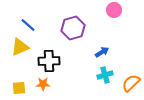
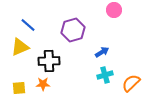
purple hexagon: moved 2 px down
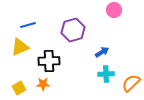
blue line: rotated 56 degrees counterclockwise
cyan cross: moved 1 px right, 1 px up; rotated 14 degrees clockwise
yellow square: rotated 24 degrees counterclockwise
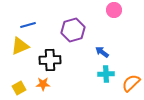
yellow triangle: moved 1 px up
blue arrow: rotated 112 degrees counterclockwise
black cross: moved 1 px right, 1 px up
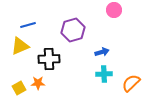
blue arrow: rotated 128 degrees clockwise
black cross: moved 1 px left, 1 px up
cyan cross: moved 2 px left
orange star: moved 5 px left, 1 px up
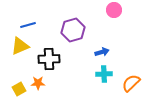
yellow square: moved 1 px down
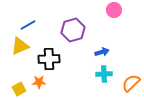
blue line: rotated 14 degrees counterclockwise
orange star: moved 1 px right, 1 px up
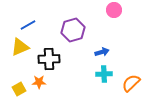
yellow triangle: moved 1 px down
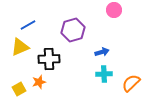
orange star: rotated 16 degrees counterclockwise
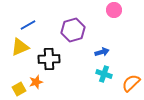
cyan cross: rotated 21 degrees clockwise
orange star: moved 3 px left
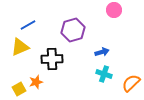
black cross: moved 3 px right
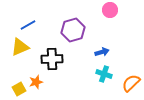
pink circle: moved 4 px left
